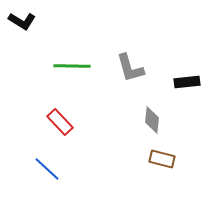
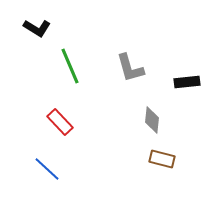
black L-shape: moved 15 px right, 7 px down
green line: moved 2 px left; rotated 66 degrees clockwise
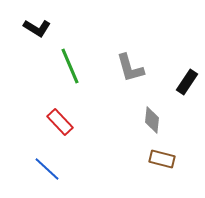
black rectangle: rotated 50 degrees counterclockwise
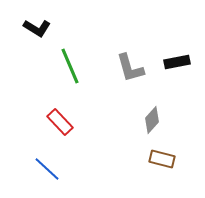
black rectangle: moved 10 px left, 20 px up; rotated 45 degrees clockwise
gray diamond: rotated 36 degrees clockwise
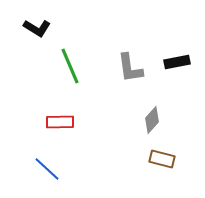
gray L-shape: rotated 8 degrees clockwise
red rectangle: rotated 48 degrees counterclockwise
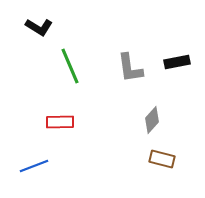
black L-shape: moved 2 px right, 1 px up
blue line: moved 13 px left, 3 px up; rotated 64 degrees counterclockwise
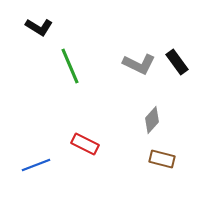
black rectangle: rotated 65 degrees clockwise
gray L-shape: moved 9 px right, 4 px up; rotated 56 degrees counterclockwise
red rectangle: moved 25 px right, 22 px down; rotated 28 degrees clockwise
blue line: moved 2 px right, 1 px up
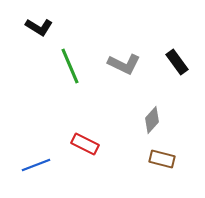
gray L-shape: moved 15 px left
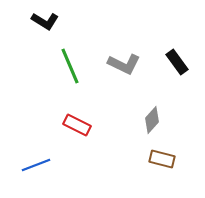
black L-shape: moved 6 px right, 6 px up
red rectangle: moved 8 px left, 19 px up
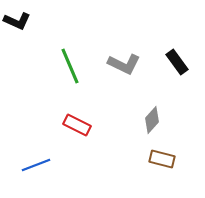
black L-shape: moved 28 px left; rotated 8 degrees counterclockwise
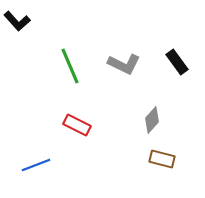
black L-shape: rotated 24 degrees clockwise
